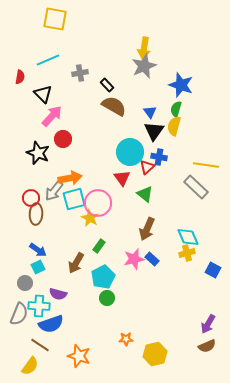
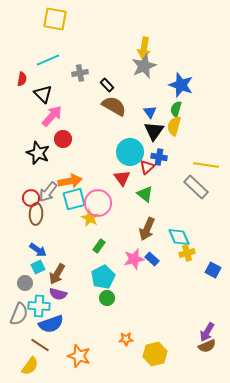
red semicircle at (20, 77): moved 2 px right, 2 px down
orange arrow at (70, 178): moved 3 px down
gray arrow at (54, 191): moved 6 px left, 1 px down
cyan diamond at (188, 237): moved 9 px left
brown arrow at (76, 263): moved 19 px left, 11 px down
purple arrow at (208, 324): moved 1 px left, 8 px down
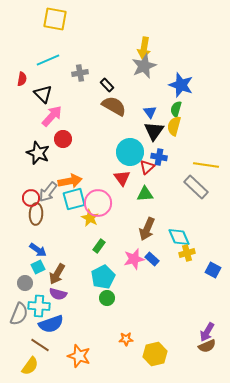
green triangle at (145, 194): rotated 42 degrees counterclockwise
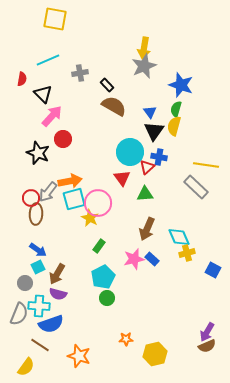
yellow semicircle at (30, 366): moved 4 px left, 1 px down
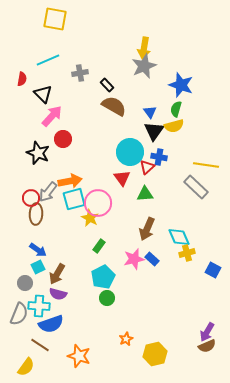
yellow semicircle at (174, 126): rotated 120 degrees counterclockwise
orange star at (126, 339): rotated 24 degrees counterclockwise
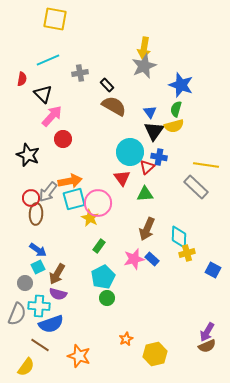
black star at (38, 153): moved 10 px left, 2 px down
cyan diamond at (179, 237): rotated 25 degrees clockwise
gray semicircle at (19, 314): moved 2 px left
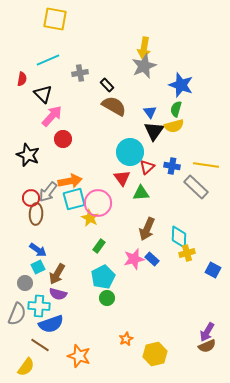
blue cross at (159, 157): moved 13 px right, 9 px down
green triangle at (145, 194): moved 4 px left, 1 px up
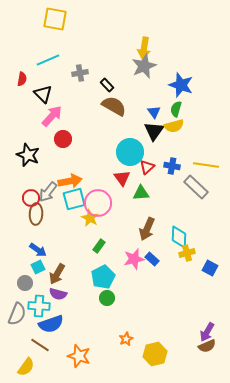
blue triangle at (150, 112): moved 4 px right
blue square at (213, 270): moved 3 px left, 2 px up
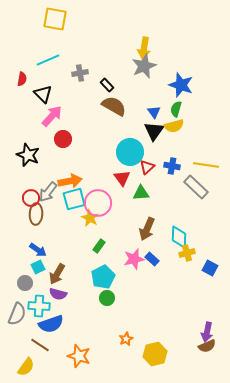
purple arrow at (207, 332): rotated 18 degrees counterclockwise
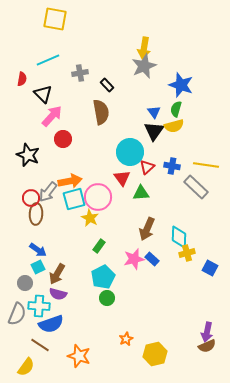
brown semicircle at (114, 106): moved 13 px left, 6 px down; rotated 50 degrees clockwise
pink circle at (98, 203): moved 6 px up
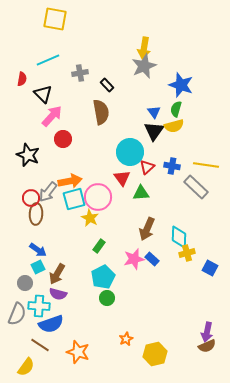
orange star at (79, 356): moved 1 px left, 4 px up
